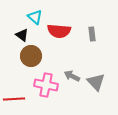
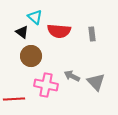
black triangle: moved 3 px up
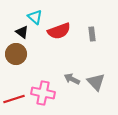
red semicircle: rotated 25 degrees counterclockwise
brown circle: moved 15 px left, 2 px up
gray arrow: moved 3 px down
pink cross: moved 3 px left, 8 px down
red line: rotated 15 degrees counterclockwise
